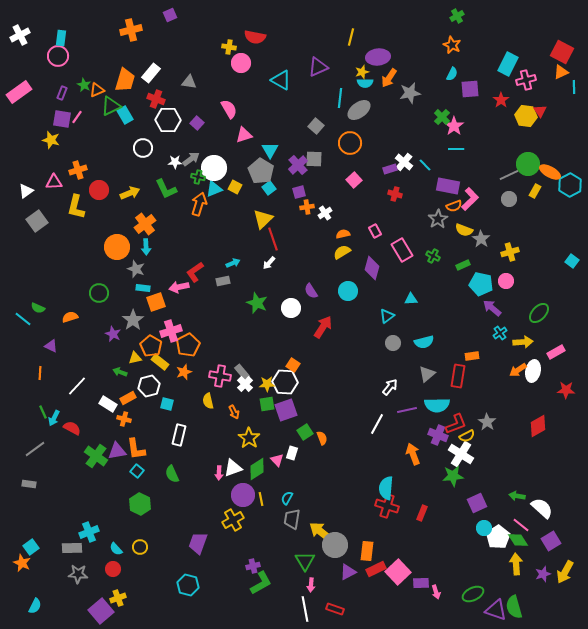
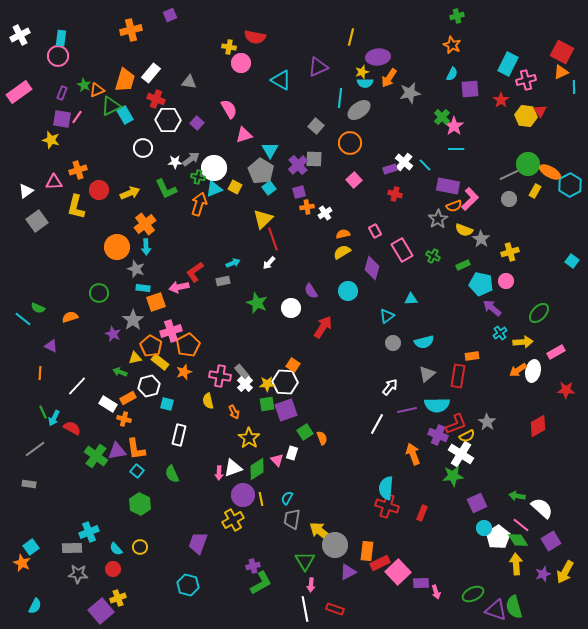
green cross at (457, 16): rotated 16 degrees clockwise
red rectangle at (376, 569): moved 4 px right, 6 px up
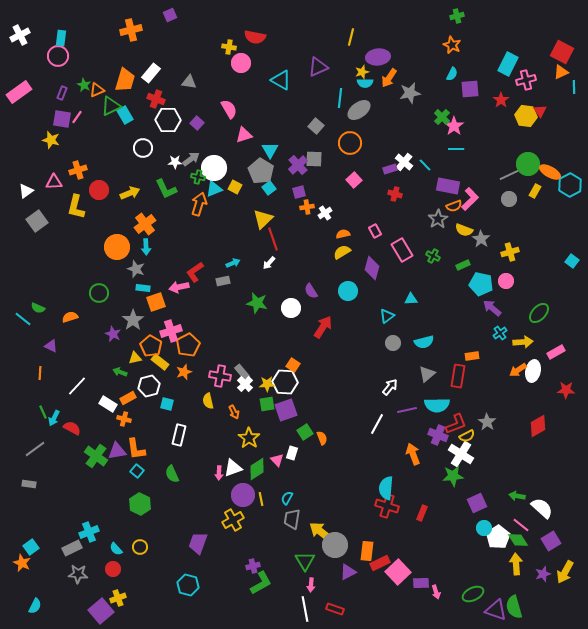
green star at (257, 303): rotated 10 degrees counterclockwise
gray rectangle at (72, 548): rotated 24 degrees counterclockwise
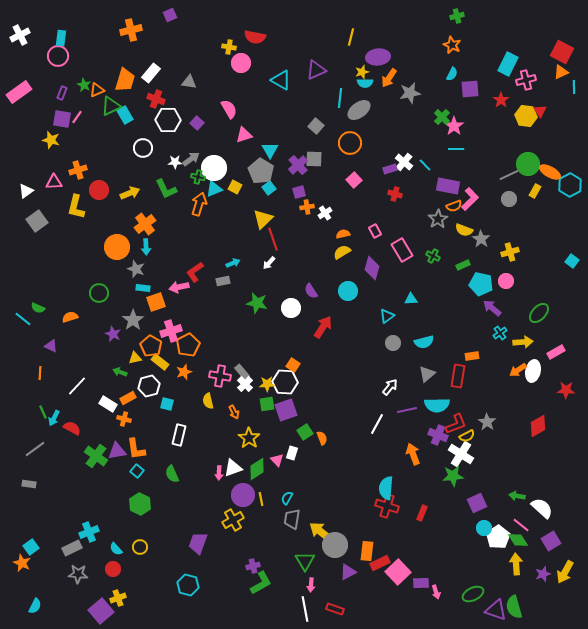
purple triangle at (318, 67): moved 2 px left, 3 px down
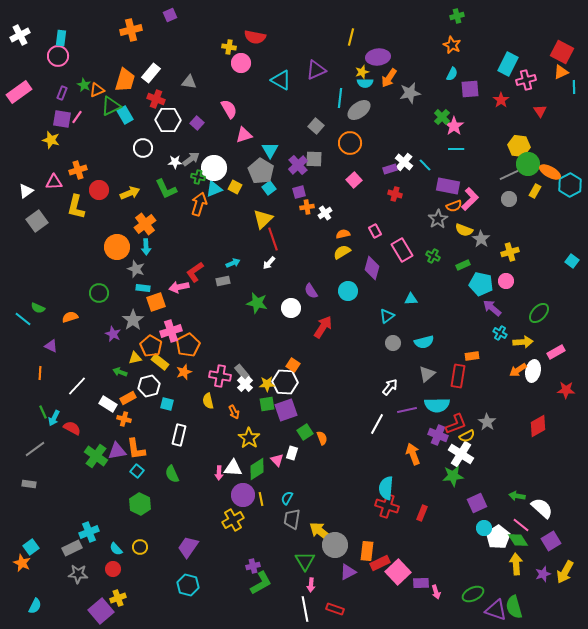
yellow hexagon at (526, 116): moved 7 px left, 30 px down
cyan cross at (500, 333): rotated 24 degrees counterclockwise
white triangle at (233, 468): rotated 24 degrees clockwise
purple trapezoid at (198, 543): moved 10 px left, 4 px down; rotated 15 degrees clockwise
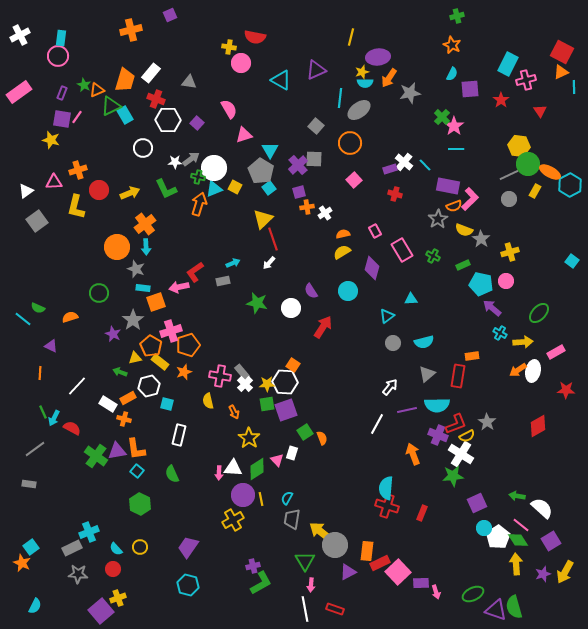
orange pentagon at (188, 345): rotated 10 degrees clockwise
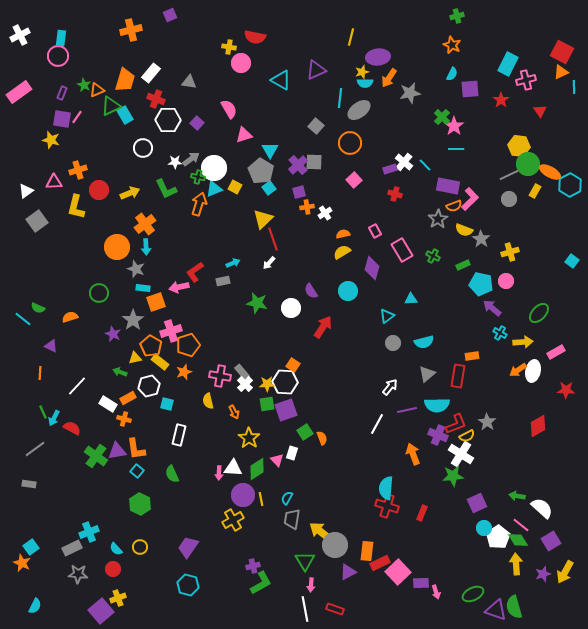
gray square at (314, 159): moved 3 px down
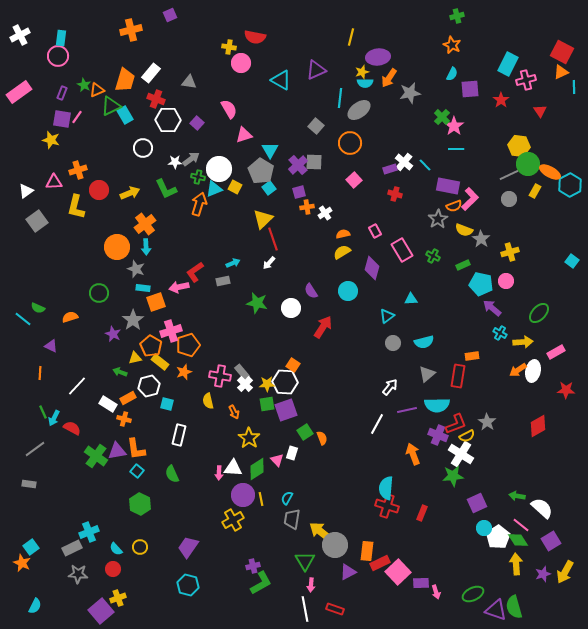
white circle at (214, 168): moved 5 px right, 1 px down
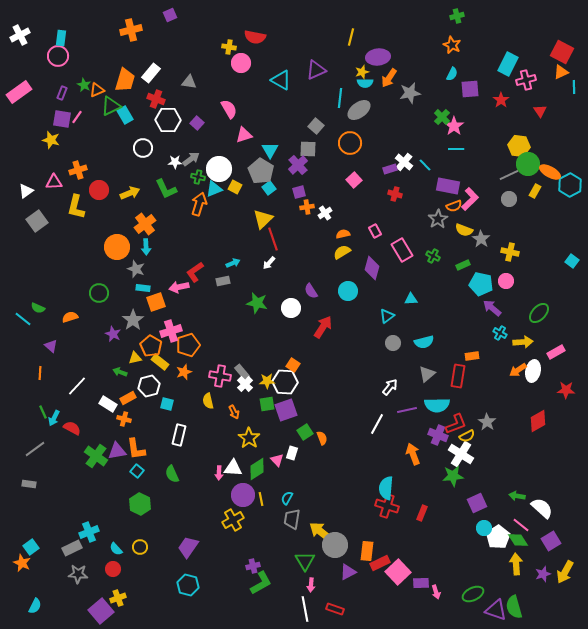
gray square at (314, 162): moved 6 px left, 13 px up
yellow cross at (510, 252): rotated 30 degrees clockwise
purple triangle at (51, 346): rotated 16 degrees clockwise
yellow star at (267, 384): moved 3 px up
red diamond at (538, 426): moved 5 px up
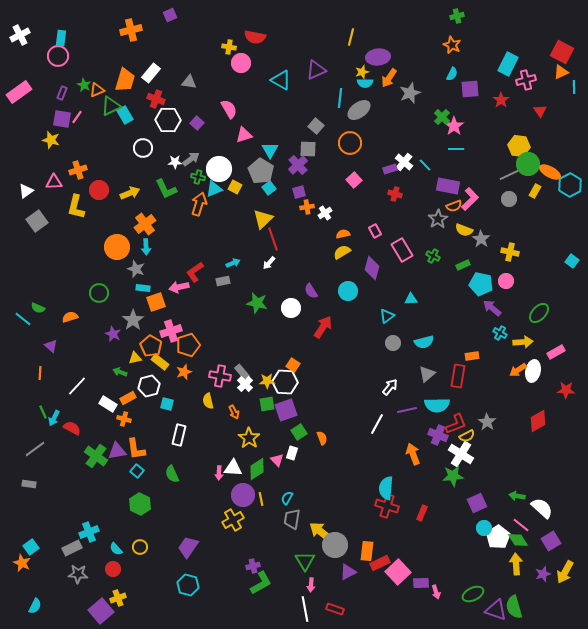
gray star at (410, 93): rotated 10 degrees counterclockwise
green square at (305, 432): moved 6 px left
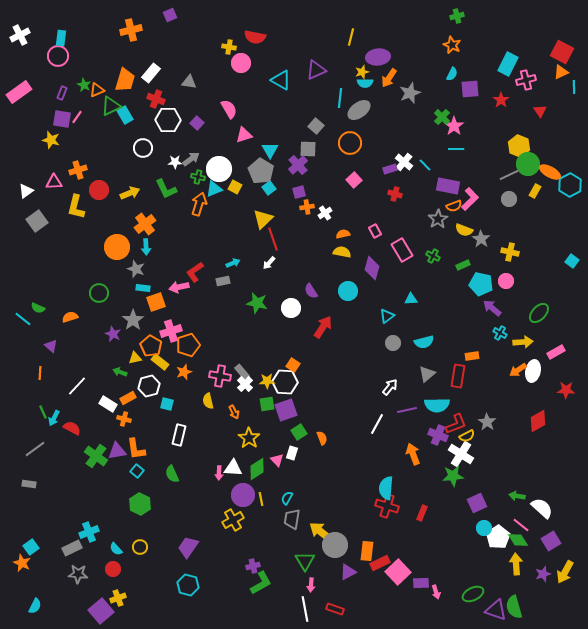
yellow hexagon at (519, 146): rotated 15 degrees clockwise
yellow semicircle at (342, 252): rotated 42 degrees clockwise
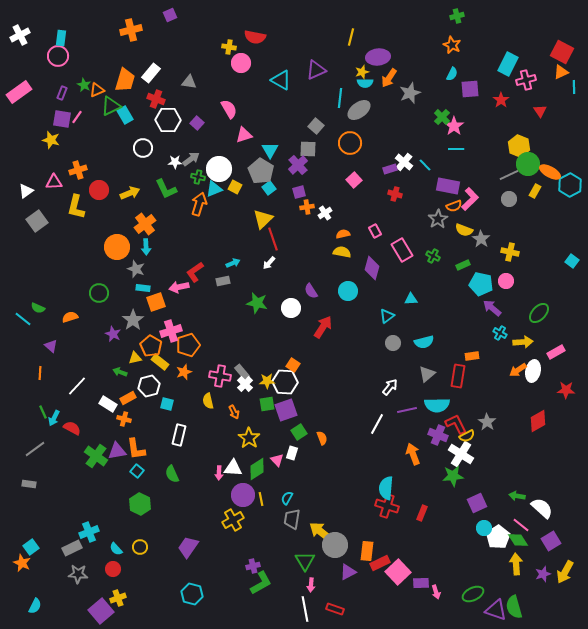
red L-shape at (456, 424): rotated 95 degrees counterclockwise
cyan hexagon at (188, 585): moved 4 px right, 9 px down
